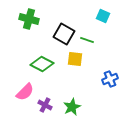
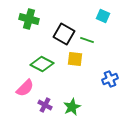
pink semicircle: moved 4 px up
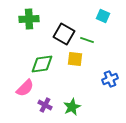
green cross: rotated 18 degrees counterclockwise
green diamond: rotated 35 degrees counterclockwise
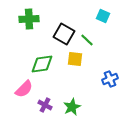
green line: rotated 24 degrees clockwise
pink semicircle: moved 1 px left, 1 px down
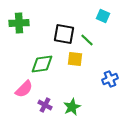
green cross: moved 10 px left, 4 px down
black square: rotated 20 degrees counterclockwise
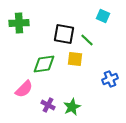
green diamond: moved 2 px right
purple cross: moved 3 px right
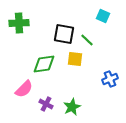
purple cross: moved 2 px left, 1 px up
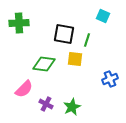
green line: rotated 64 degrees clockwise
green diamond: rotated 15 degrees clockwise
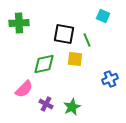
green line: rotated 40 degrees counterclockwise
green diamond: rotated 20 degrees counterclockwise
